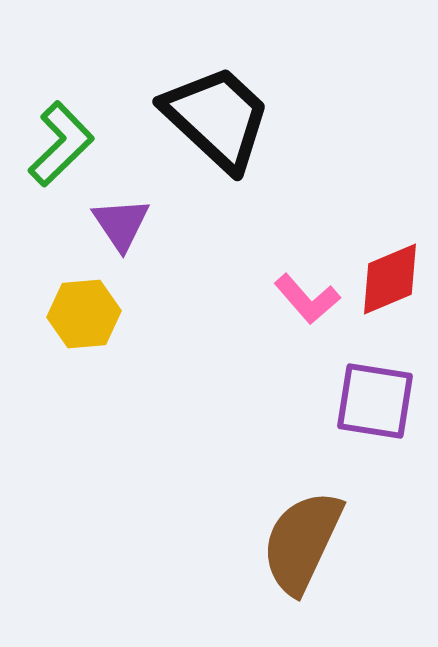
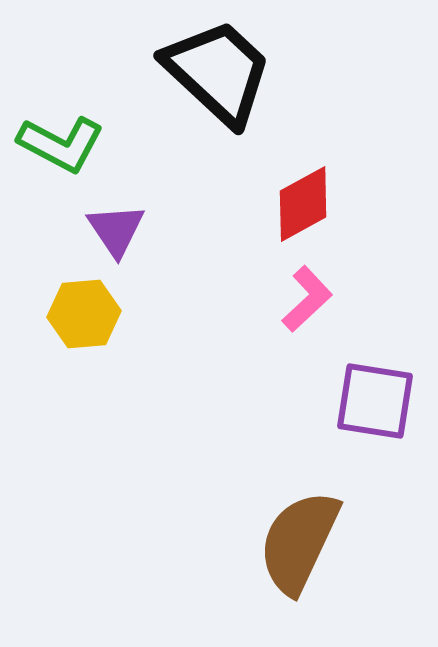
black trapezoid: moved 1 px right, 46 px up
green L-shape: rotated 72 degrees clockwise
purple triangle: moved 5 px left, 6 px down
red diamond: moved 87 px left, 75 px up; rotated 6 degrees counterclockwise
pink L-shape: rotated 92 degrees counterclockwise
brown semicircle: moved 3 px left
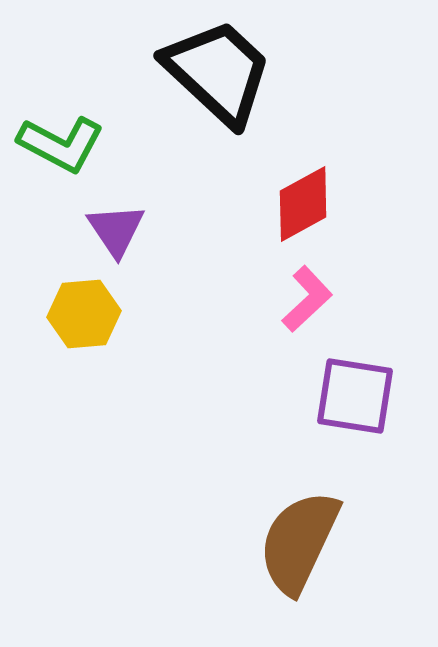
purple square: moved 20 px left, 5 px up
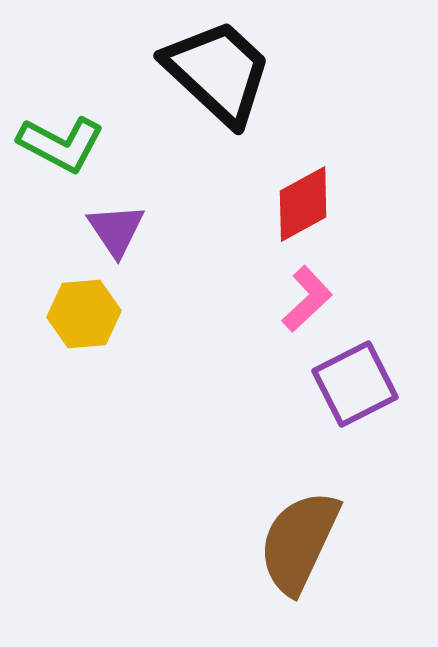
purple square: moved 12 px up; rotated 36 degrees counterclockwise
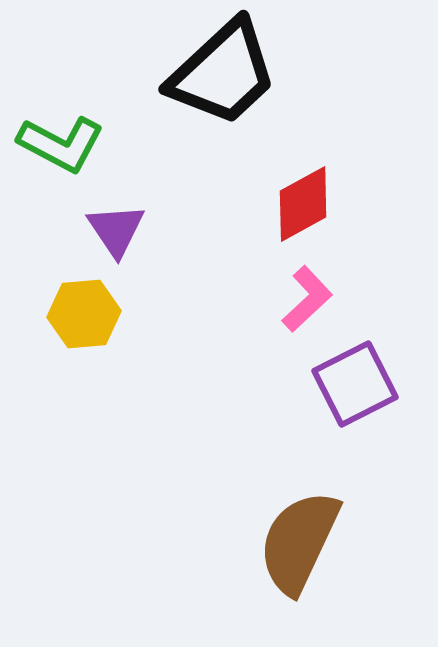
black trapezoid: moved 5 px right, 1 px down; rotated 94 degrees clockwise
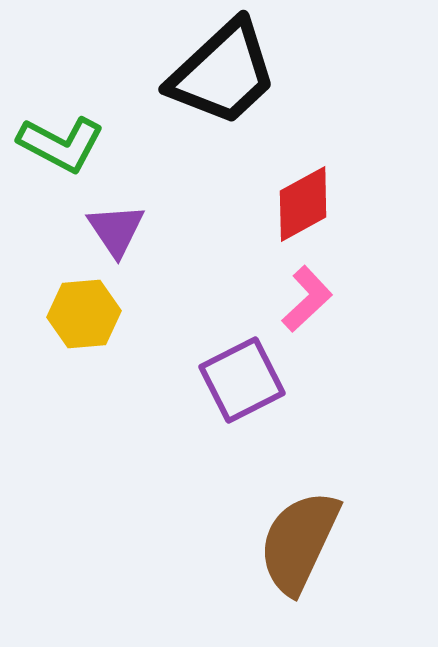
purple square: moved 113 px left, 4 px up
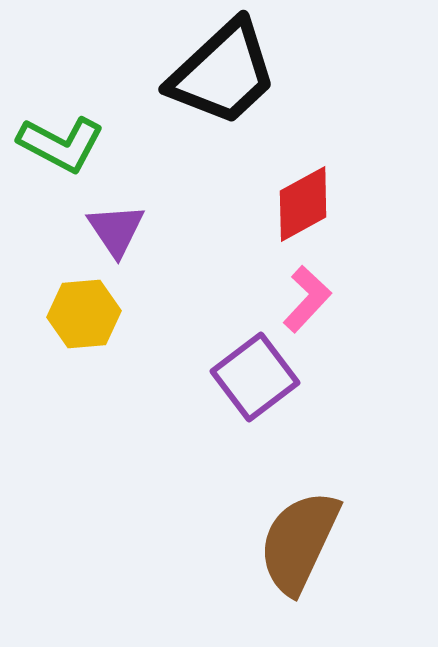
pink L-shape: rotated 4 degrees counterclockwise
purple square: moved 13 px right, 3 px up; rotated 10 degrees counterclockwise
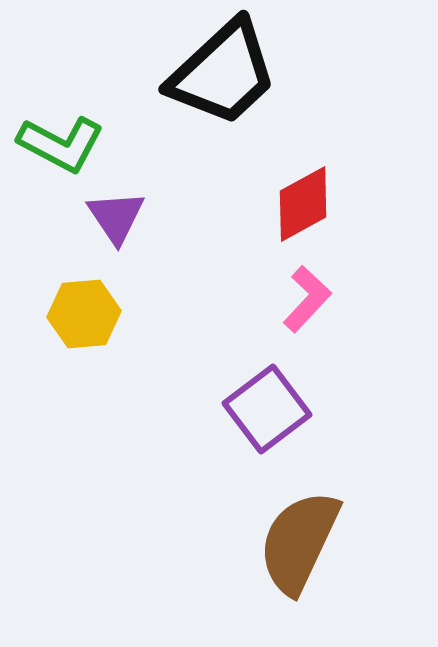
purple triangle: moved 13 px up
purple square: moved 12 px right, 32 px down
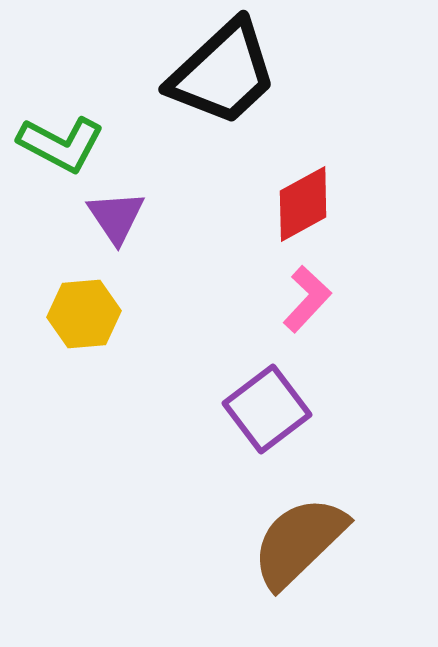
brown semicircle: rotated 21 degrees clockwise
